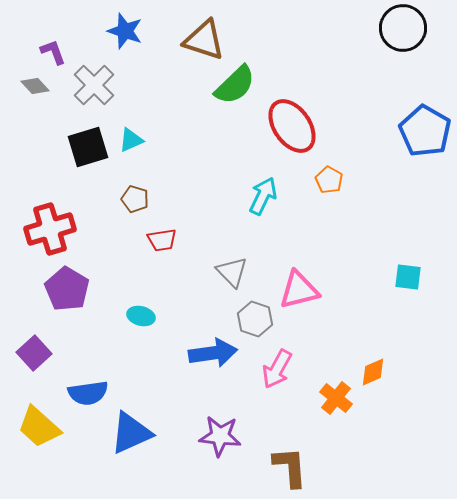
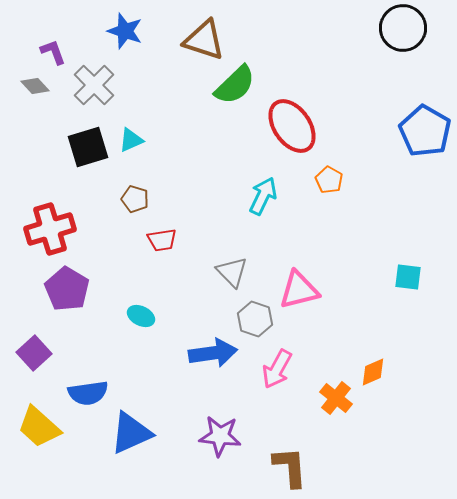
cyan ellipse: rotated 12 degrees clockwise
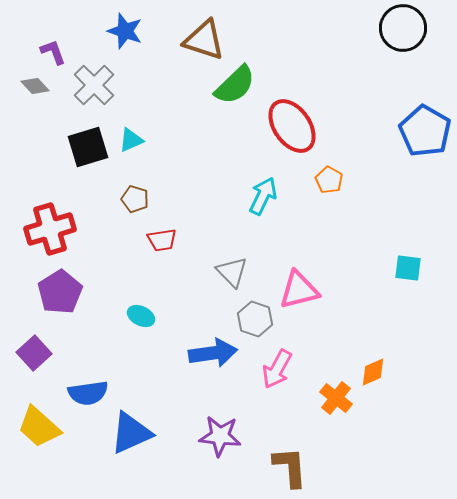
cyan square: moved 9 px up
purple pentagon: moved 7 px left, 3 px down; rotated 9 degrees clockwise
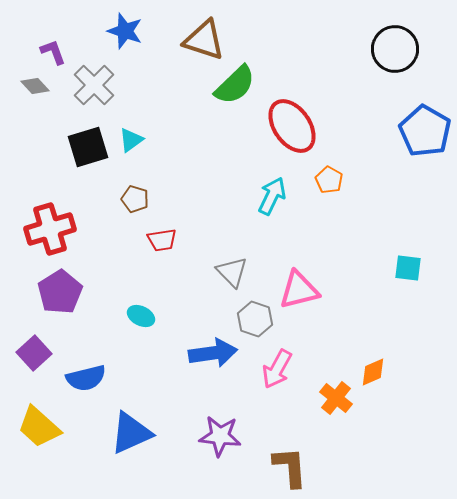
black circle: moved 8 px left, 21 px down
cyan triangle: rotated 12 degrees counterclockwise
cyan arrow: moved 9 px right
blue semicircle: moved 2 px left, 15 px up; rotated 6 degrees counterclockwise
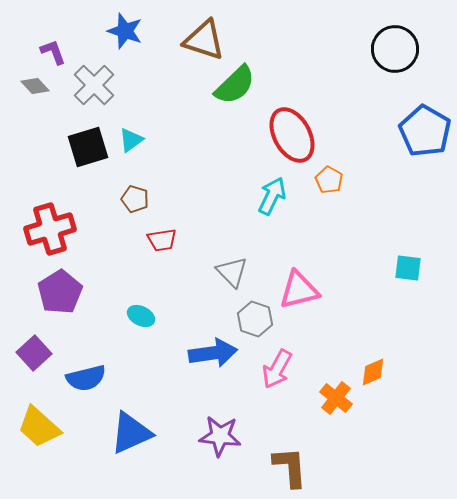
red ellipse: moved 9 px down; rotated 6 degrees clockwise
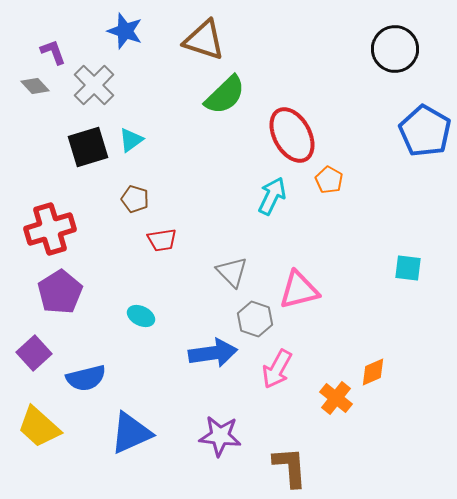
green semicircle: moved 10 px left, 10 px down
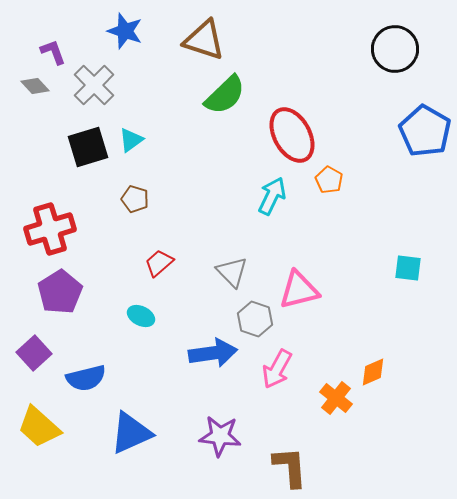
red trapezoid: moved 3 px left, 23 px down; rotated 148 degrees clockwise
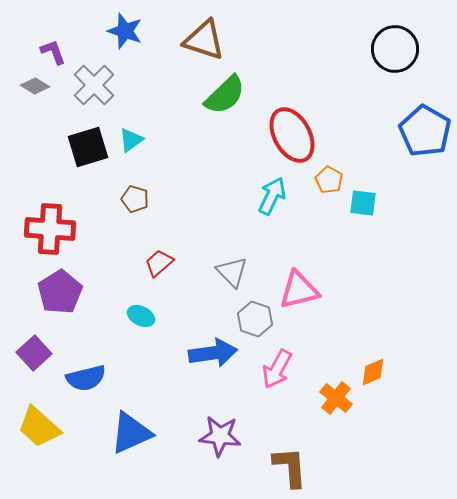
gray diamond: rotated 16 degrees counterclockwise
red cross: rotated 21 degrees clockwise
cyan square: moved 45 px left, 65 px up
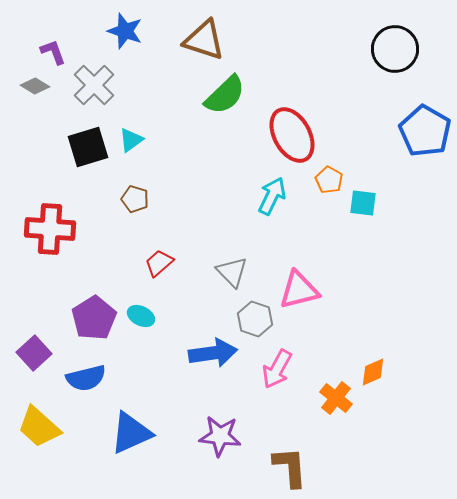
purple pentagon: moved 34 px right, 26 px down
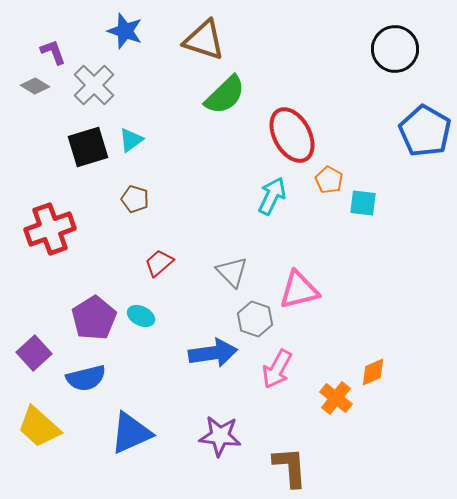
red cross: rotated 24 degrees counterclockwise
